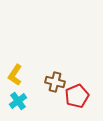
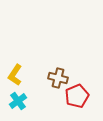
brown cross: moved 3 px right, 4 px up
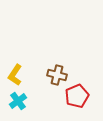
brown cross: moved 1 px left, 3 px up
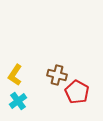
red pentagon: moved 4 px up; rotated 20 degrees counterclockwise
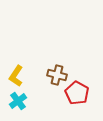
yellow L-shape: moved 1 px right, 1 px down
red pentagon: moved 1 px down
